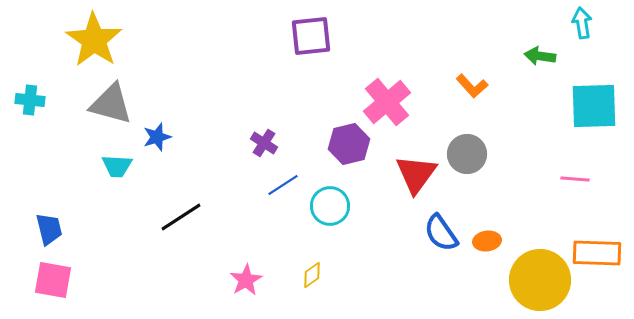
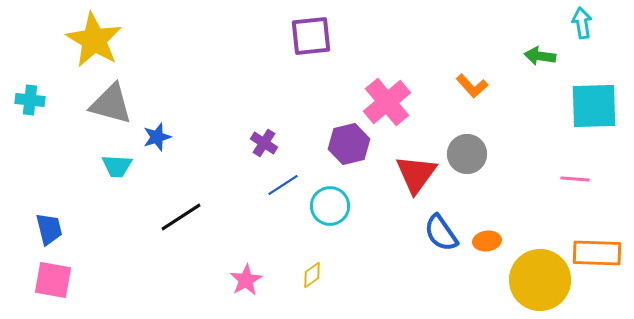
yellow star: rotated 4 degrees counterclockwise
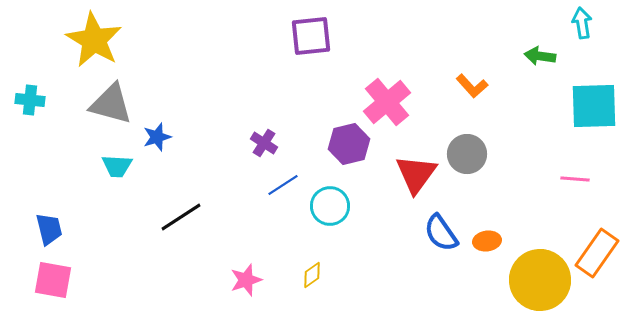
orange rectangle: rotated 57 degrees counterclockwise
pink star: rotated 12 degrees clockwise
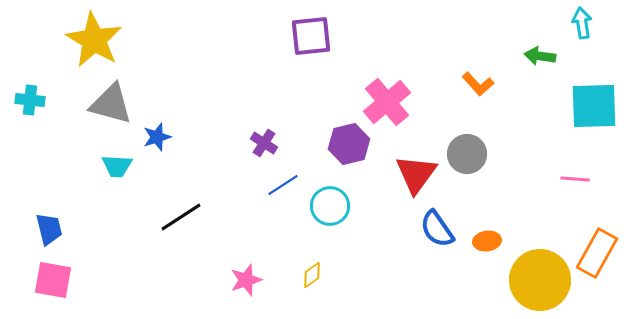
orange L-shape: moved 6 px right, 2 px up
blue semicircle: moved 4 px left, 4 px up
orange rectangle: rotated 6 degrees counterclockwise
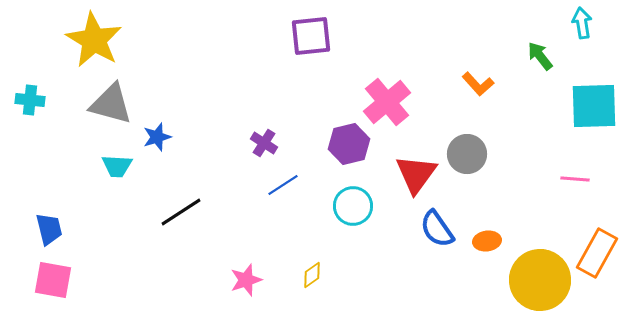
green arrow: rotated 44 degrees clockwise
cyan circle: moved 23 px right
black line: moved 5 px up
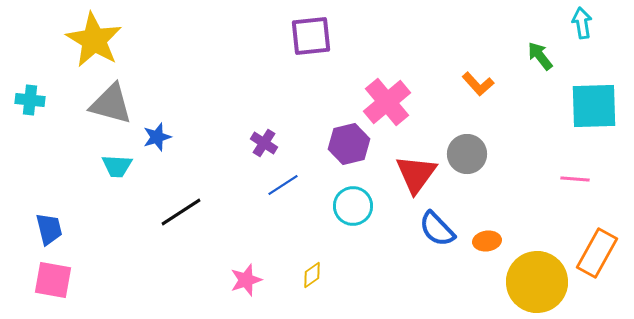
blue semicircle: rotated 9 degrees counterclockwise
yellow circle: moved 3 px left, 2 px down
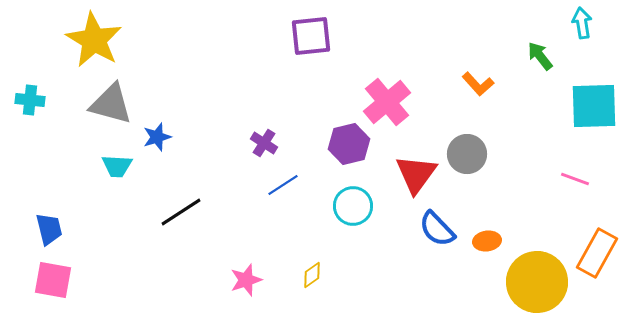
pink line: rotated 16 degrees clockwise
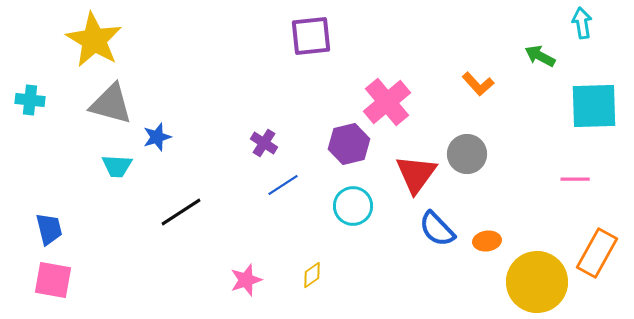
green arrow: rotated 24 degrees counterclockwise
pink line: rotated 20 degrees counterclockwise
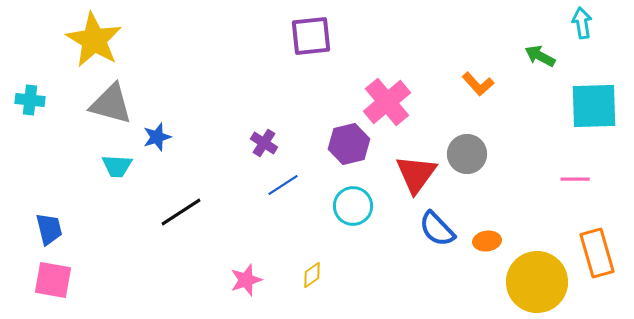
orange rectangle: rotated 45 degrees counterclockwise
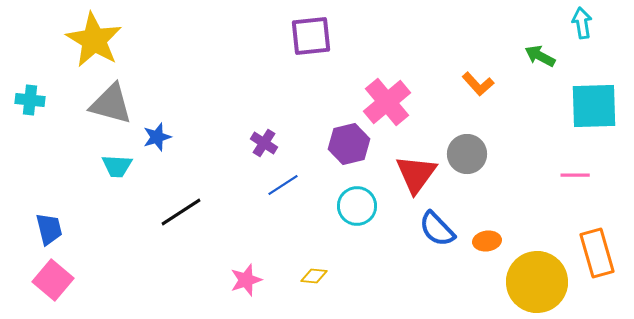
pink line: moved 4 px up
cyan circle: moved 4 px right
yellow diamond: moved 2 px right, 1 px down; rotated 40 degrees clockwise
pink square: rotated 30 degrees clockwise
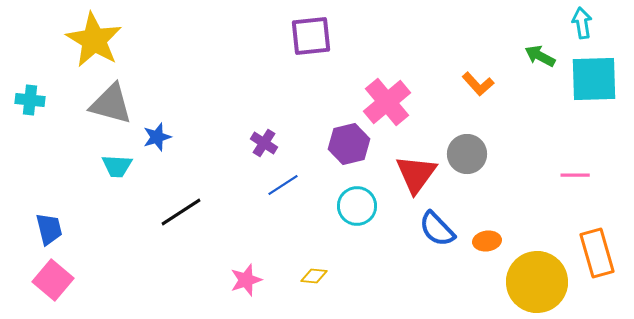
cyan square: moved 27 px up
